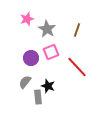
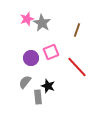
gray star: moved 5 px left, 6 px up
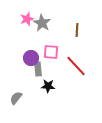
brown line: rotated 16 degrees counterclockwise
pink square: rotated 28 degrees clockwise
red line: moved 1 px left, 1 px up
gray semicircle: moved 9 px left, 16 px down
black star: rotated 16 degrees counterclockwise
gray rectangle: moved 28 px up
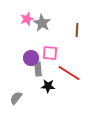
pink square: moved 1 px left, 1 px down
red line: moved 7 px left, 7 px down; rotated 15 degrees counterclockwise
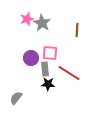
gray rectangle: moved 7 px right
black star: moved 2 px up
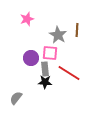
gray star: moved 16 px right, 12 px down
black star: moved 3 px left, 2 px up
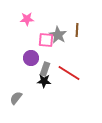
pink star: rotated 16 degrees clockwise
pink square: moved 4 px left, 13 px up
gray rectangle: rotated 24 degrees clockwise
black star: moved 1 px left, 1 px up
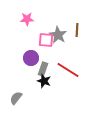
gray rectangle: moved 2 px left
red line: moved 1 px left, 3 px up
black star: rotated 16 degrees clockwise
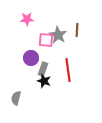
red line: rotated 50 degrees clockwise
gray semicircle: rotated 24 degrees counterclockwise
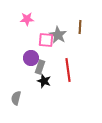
brown line: moved 3 px right, 3 px up
gray rectangle: moved 3 px left, 2 px up
